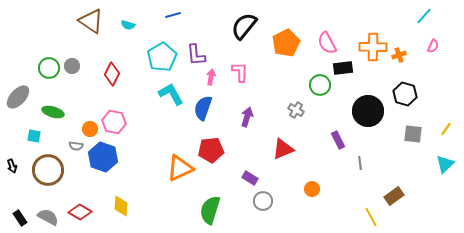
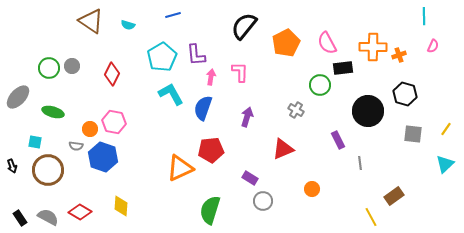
cyan line at (424, 16): rotated 42 degrees counterclockwise
cyan square at (34, 136): moved 1 px right, 6 px down
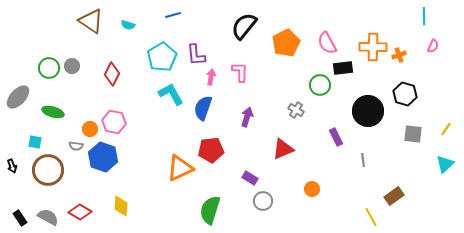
purple rectangle at (338, 140): moved 2 px left, 3 px up
gray line at (360, 163): moved 3 px right, 3 px up
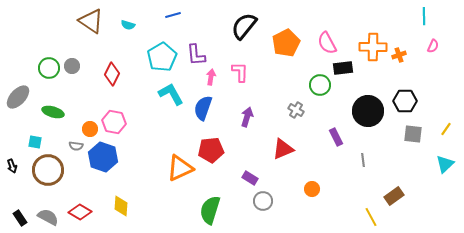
black hexagon at (405, 94): moved 7 px down; rotated 15 degrees counterclockwise
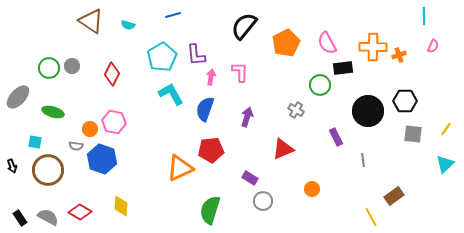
blue semicircle at (203, 108): moved 2 px right, 1 px down
blue hexagon at (103, 157): moved 1 px left, 2 px down
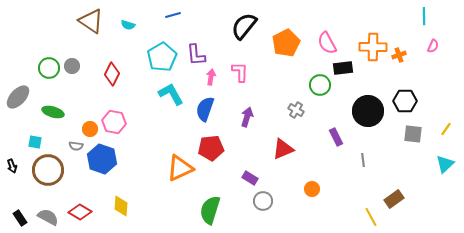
red pentagon at (211, 150): moved 2 px up
brown rectangle at (394, 196): moved 3 px down
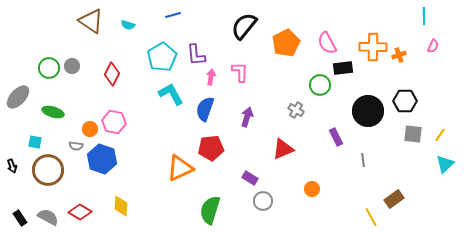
yellow line at (446, 129): moved 6 px left, 6 px down
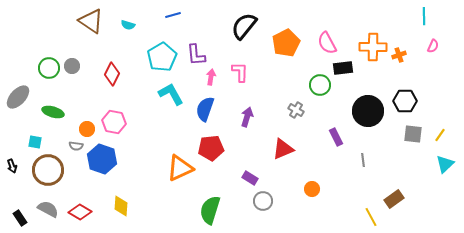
orange circle at (90, 129): moved 3 px left
gray semicircle at (48, 217): moved 8 px up
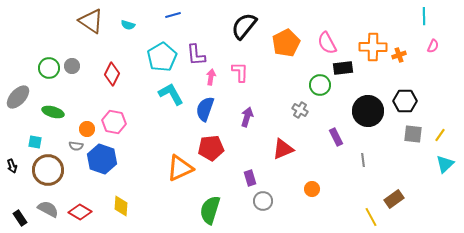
gray cross at (296, 110): moved 4 px right
purple rectangle at (250, 178): rotated 42 degrees clockwise
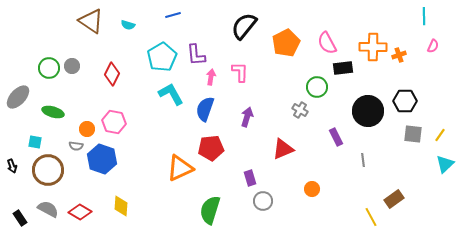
green circle at (320, 85): moved 3 px left, 2 px down
